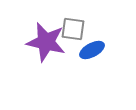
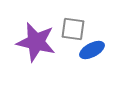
purple star: moved 10 px left
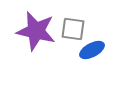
purple star: moved 11 px up
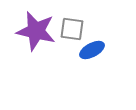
gray square: moved 1 px left
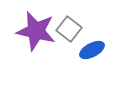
gray square: moved 3 px left; rotated 30 degrees clockwise
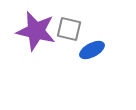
gray square: rotated 25 degrees counterclockwise
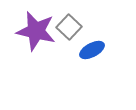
gray square: moved 2 px up; rotated 30 degrees clockwise
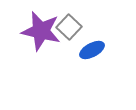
purple star: moved 5 px right
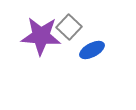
purple star: moved 5 px down; rotated 9 degrees counterclockwise
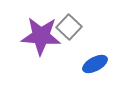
blue ellipse: moved 3 px right, 14 px down
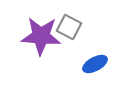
gray square: rotated 15 degrees counterclockwise
